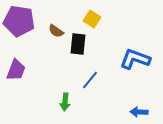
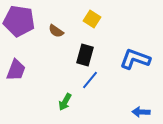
black rectangle: moved 7 px right, 11 px down; rotated 10 degrees clockwise
green arrow: rotated 24 degrees clockwise
blue arrow: moved 2 px right
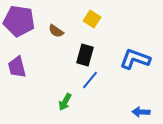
purple trapezoid: moved 1 px right, 3 px up; rotated 145 degrees clockwise
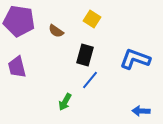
blue arrow: moved 1 px up
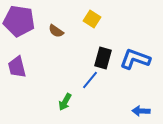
black rectangle: moved 18 px right, 3 px down
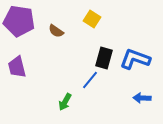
black rectangle: moved 1 px right
blue arrow: moved 1 px right, 13 px up
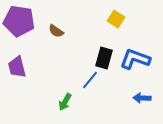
yellow square: moved 24 px right
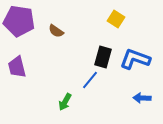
black rectangle: moved 1 px left, 1 px up
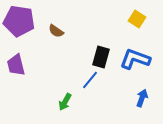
yellow square: moved 21 px right
black rectangle: moved 2 px left
purple trapezoid: moved 1 px left, 2 px up
blue arrow: rotated 108 degrees clockwise
